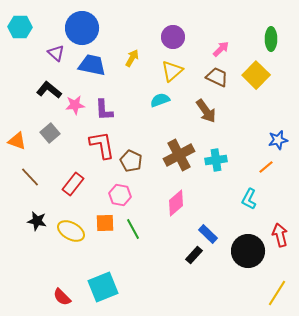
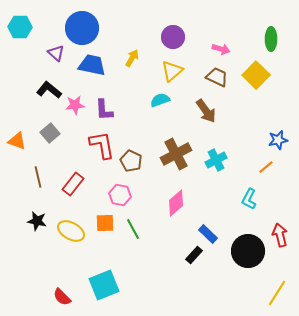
pink arrow: rotated 60 degrees clockwise
brown cross: moved 3 px left, 1 px up
cyan cross: rotated 20 degrees counterclockwise
brown line: moved 8 px right; rotated 30 degrees clockwise
cyan square: moved 1 px right, 2 px up
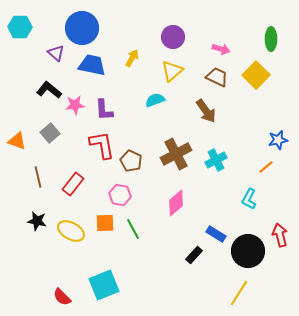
cyan semicircle: moved 5 px left
blue rectangle: moved 8 px right; rotated 12 degrees counterclockwise
yellow line: moved 38 px left
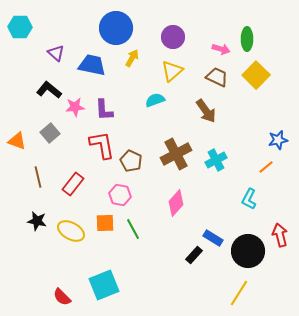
blue circle: moved 34 px right
green ellipse: moved 24 px left
pink star: moved 2 px down
pink diamond: rotated 8 degrees counterclockwise
blue rectangle: moved 3 px left, 4 px down
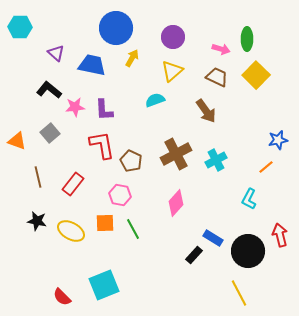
yellow line: rotated 60 degrees counterclockwise
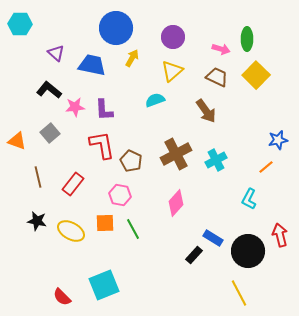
cyan hexagon: moved 3 px up
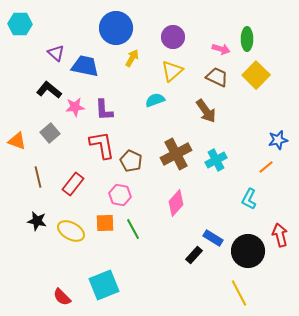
blue trapezoid: moved 7 px left, 1 px down
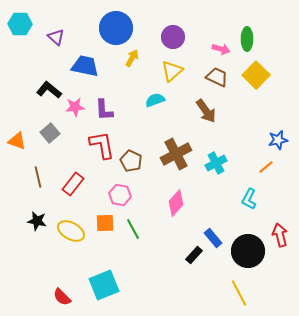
purple triangle: moved 16 px up
cyan cross: moved 3 px down
blue rectangle: rotated 18 degrees clockwise
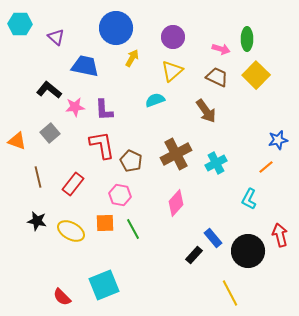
yellow line: moved 9 px left
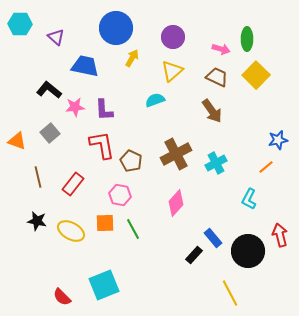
brown arrow: moved 6 px right
